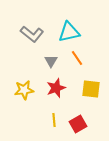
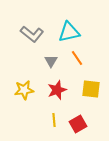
red star: moved 1 px right, 2 px down
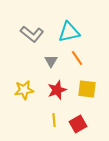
yellow square: moved 4 px left
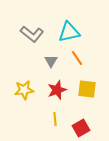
yellow line: moved 1 px right, 1 px up
red square: moved 3 px right, 4 px down
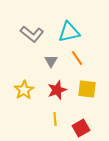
yellow star: rotated 24 degrees counterclockwise
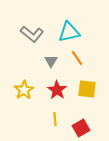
red star: rotated 18 degrees counterclockwise
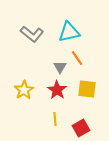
gray triangle: moved 9 px right, 6 px down
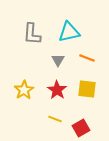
gray L-shape: rotated 55 degrees clockwise
orange line: moved 10 px right; rotated 35 degrees counterclockwise
gray triangle: moved 2 px left, 7 px up
yellow line: rotated 64 degrees counterclockwise
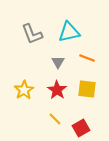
gray L-shape: rotated 25 degrees counterclockwise
gray triangle: moved 2 px down
yellow line: rotated 24 degrees clockwise
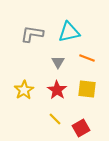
gray L-shape: rotated 120 degrees clockwise
